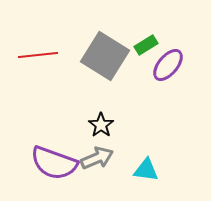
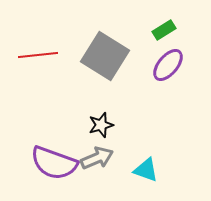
green rectangle: moved 18 px right, 15 px up
black star: rotated 20 degrees clockwise
cyan triangle: rotated 12 degrees clockwise
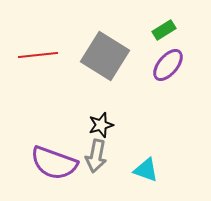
gray arrow: moved 1 px left, 2 px up; rotated 124 degrees clockwise
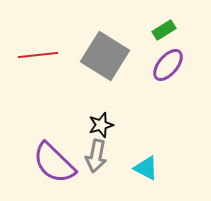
purple semicircle: rotated 24 degrees clockwise
cyan triangle: moved 2 px up; rotated 8 degrees clockwise
